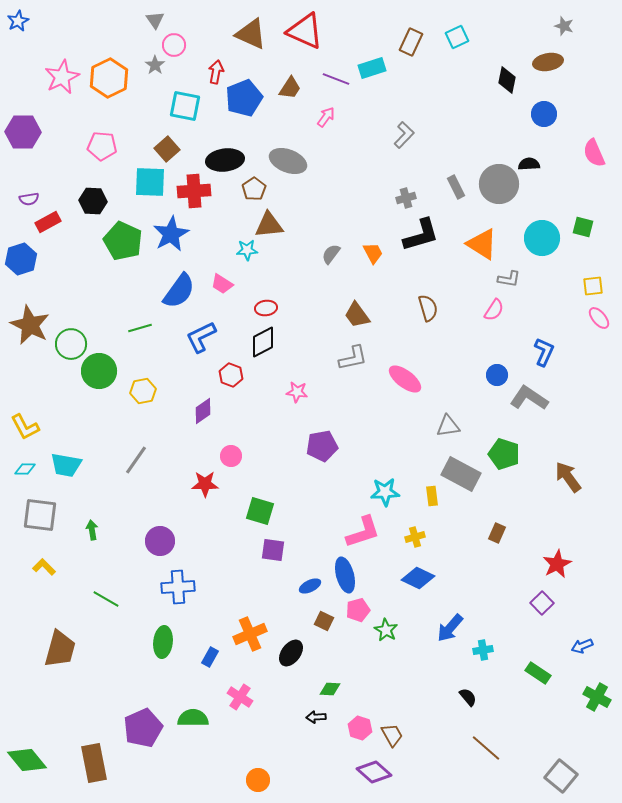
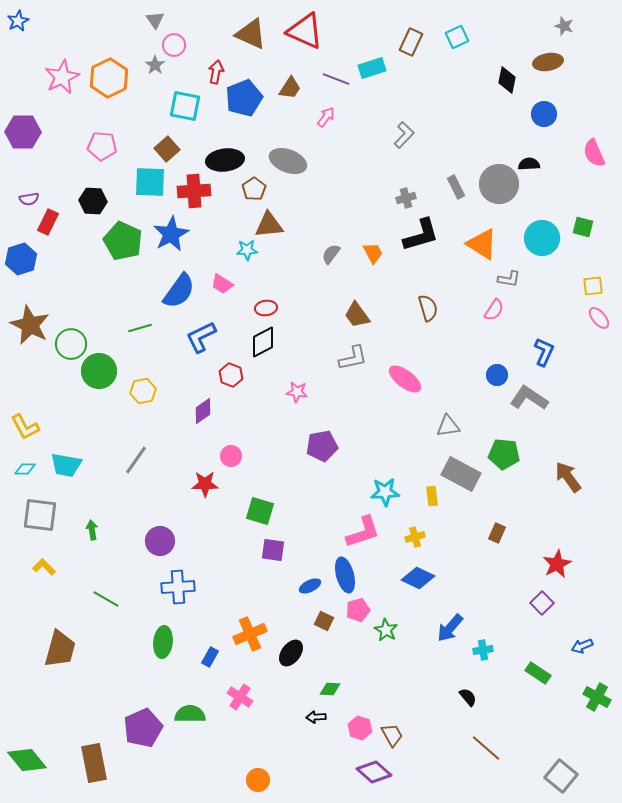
red rectangle at (48, 222): rotated 35 degrees counterclockwise
green pentagon at (504, 454): rotated 12 degrees counterclockwise
green semicircle at (193, 718): moved 3 px left, 4 px up
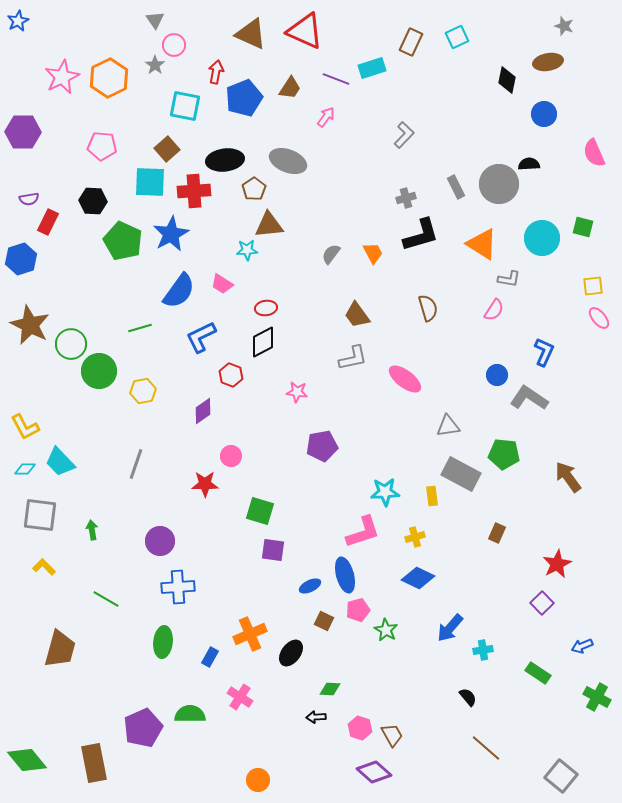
gray line at (136, 460): moved 4 px down; rotated 16 degrees counterclockwise
cyan trapezoid at (66, 465): moved 6 px left, 3 px up; rotated 36 degrees clockwise
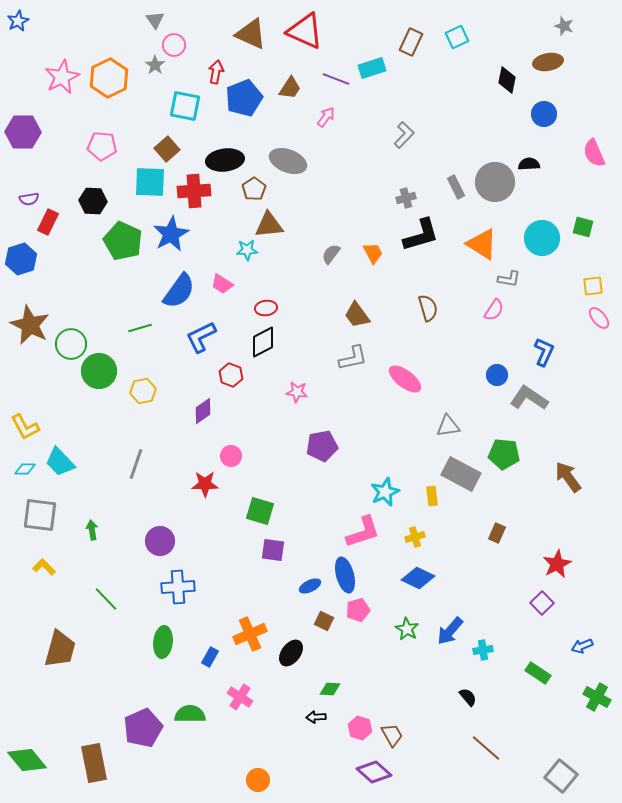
gray circle at (499, 184): moved 4 px left, 2 px up
cyan star at (385, 492): rotated 20 degrees counterclockwise
green line at (106, 599): rotated 16 degrees clockwise
blue arrow at (450, 628): moved 3 px down
green star at (386, 630): moved 21 px right, 1 px up
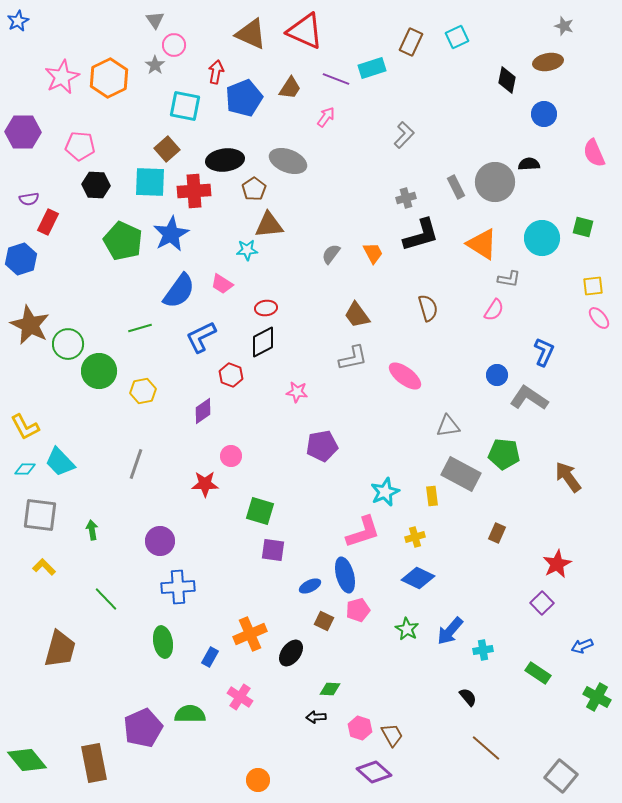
pink pentagon at (102, 146): moved 22 px left
black hexagon at (93, 201): moved 3 px right, 16 px up
green circle at (71, 344): moved 3 px left
pink ellipse at (405, 379): moved 3 px up
green ellipse at (163, 642): rotated 16 degrees counterclockwise
